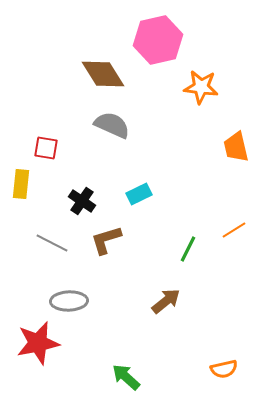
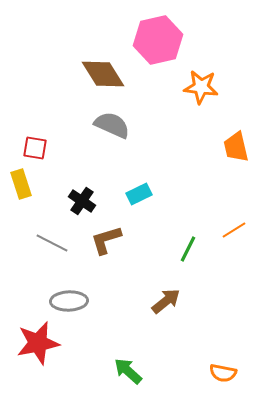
red square: moved 11 px left
yellow rectangle: rotated 24 degrees counterclockwise
orange semicircle: moved 1 px left, 4 px down; rotated 24 degrees clockwise
green arrow: moved 2 px right, 6 px up
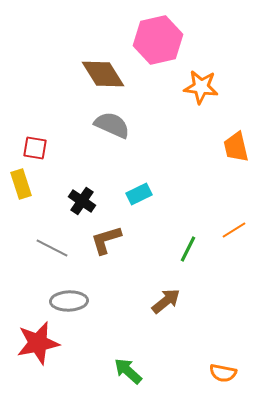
gray line: moved 5 px down
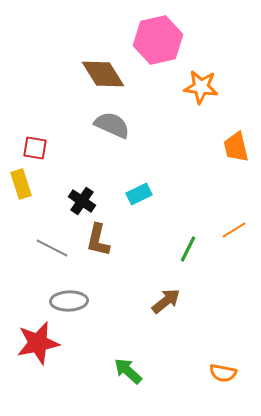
brown L-shape: moved 8 px left; rotated 60 degrees counterclockwise
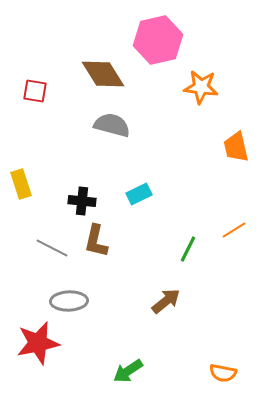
gray semicircle: rotated 9 degrees counterclockwise
red square: moved 57 px up
black cross: rotated 28 degrees counterclockwise
brown L-shape: moved 2 px left, 1 px down
green arrow: rotated 76 degrees counterclockwise
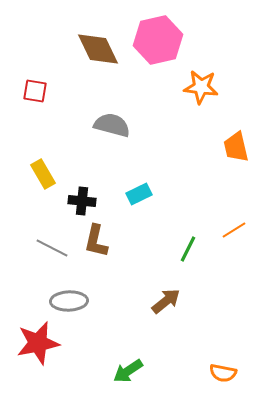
brown diamond: moved 5 px left, 25 px up; rotated 6 degrees clockwise
yellow rectangle: moved 22 px right, 10 px up; rotated 12 degrees counterclockwise
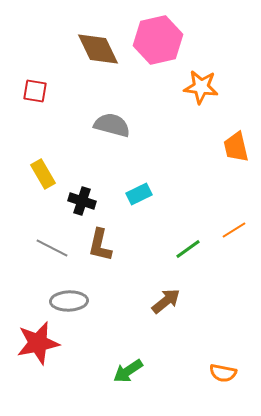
black cross: rotated 12 degrees clockwise
brown L-shape: moved 4 px right, 4 px down
green line: rotated 28 degrees clockwise
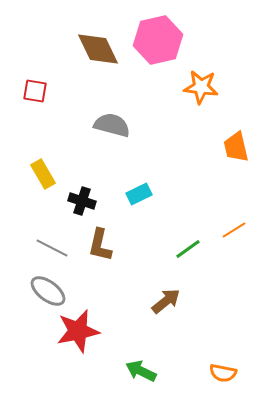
gray ellipse: moved 21 px left, 10 px up; rotated 39 degrees clockwise
red star: moved 40 px right, 12 px up
green arrow: moved 13 px right; rotated 60 degrees clockwise
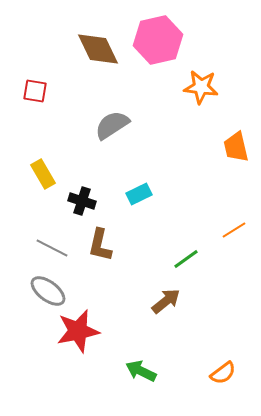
gray semicircle: rotated 48 degrees counterclockwise
green line: moved 2 px left, 10 px down
orange semicircle: rotated 48 degrees counterclockwise
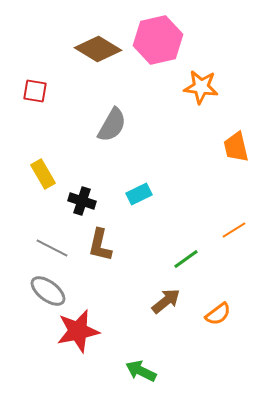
brown diamond: rotated 33 degrees counterclockwise
gray semicircle: rotated 153 degrees clockwise
orange semicircle: moved 5 px left, 59 px up
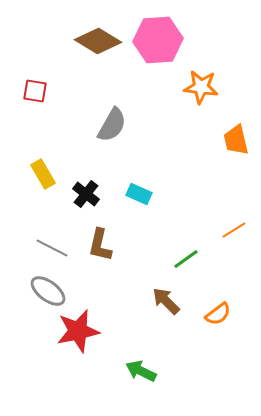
pink hexagon: rotated 9 degrees clockwise
brown diamond: moved 8 px up
orange trapezoid: moved 7 px up
cyan rectangle: rotated 50 degrees clockwise
black cross: moved 4 px right, 7 px up; rotated 20 degrees clockwise
brown arrow: rotated 96 degrees counterclockwise
